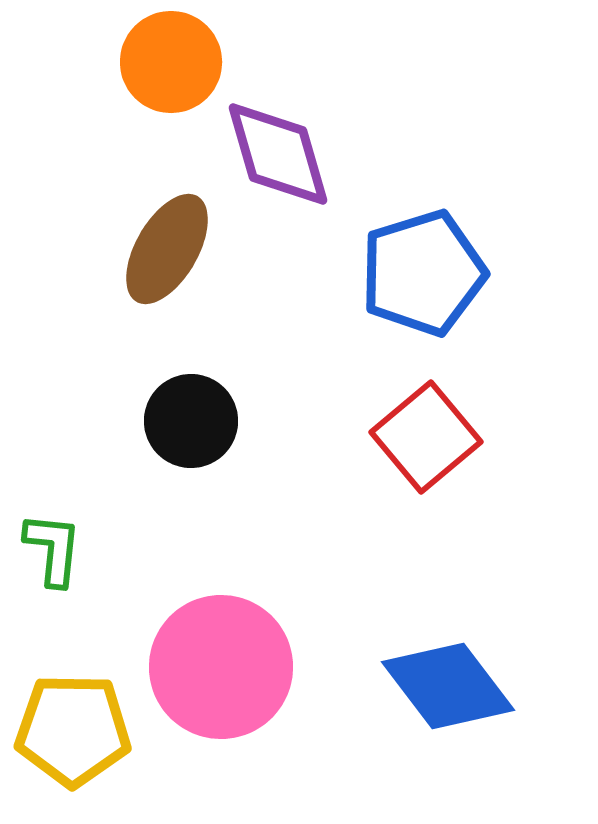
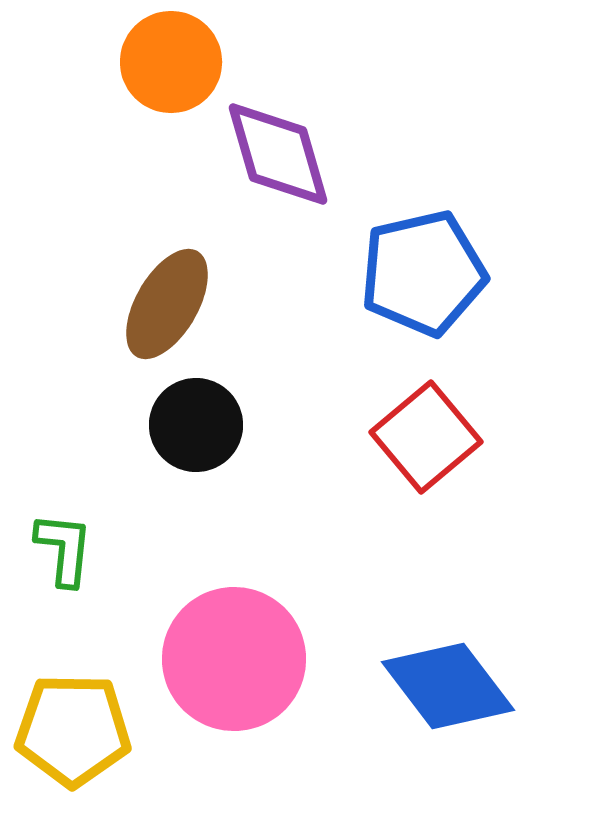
brown ellipse: moved 55 px down
blue pentagon: rotated 4 degrees clockwise
black circle: moved 5 px right, 4 px down
green L-shape: moved 11 px right
pink circle: moved 13 px right, 8 px up
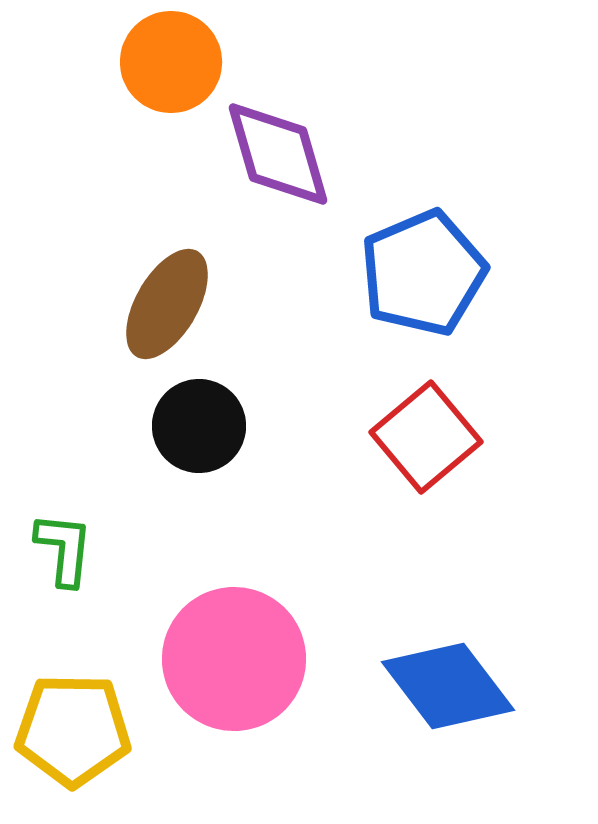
blue pentagon: rotated 10 degrees counterclockwise
black circle: moved 3 px right, 1 px down
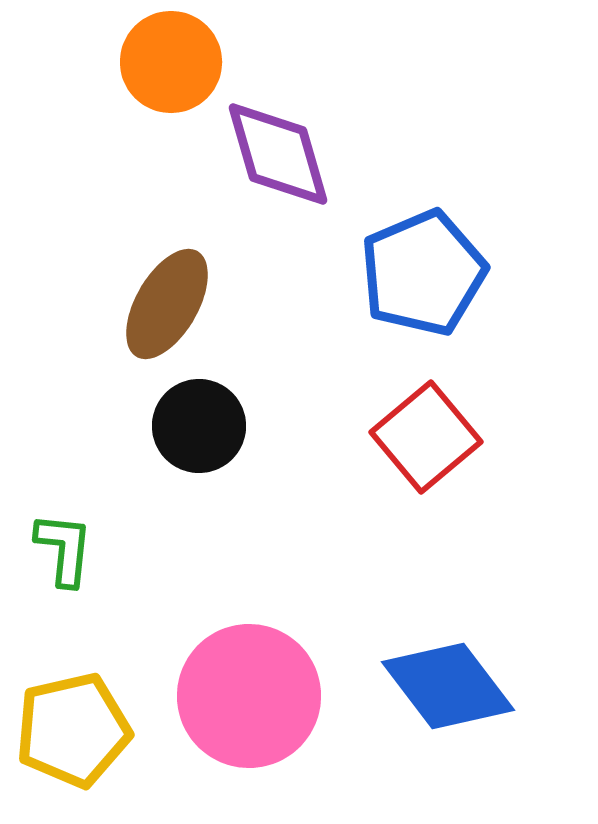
pink circle: moved 15 px right, 37 px down
yellow pentagon: rotated 14 degrees counterclockwise
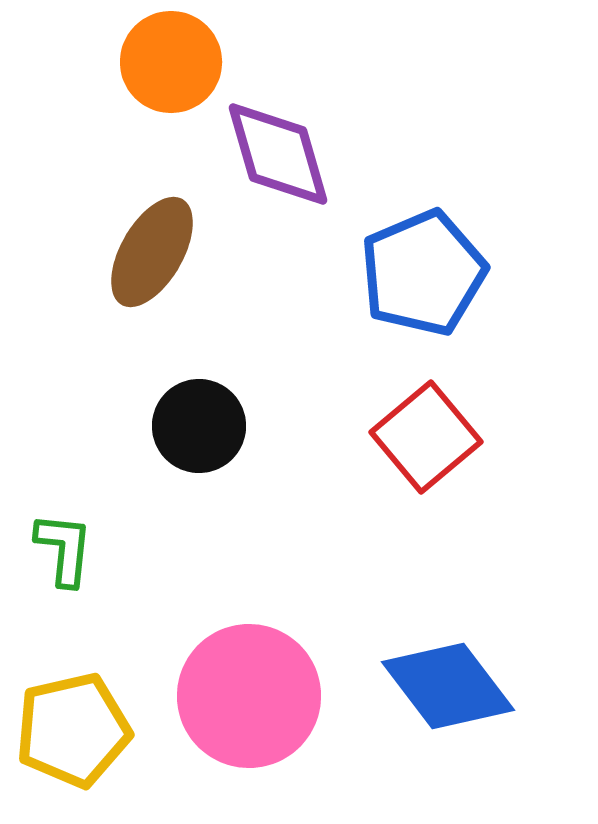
brown ellipse: moved 15 px left, 52 px up
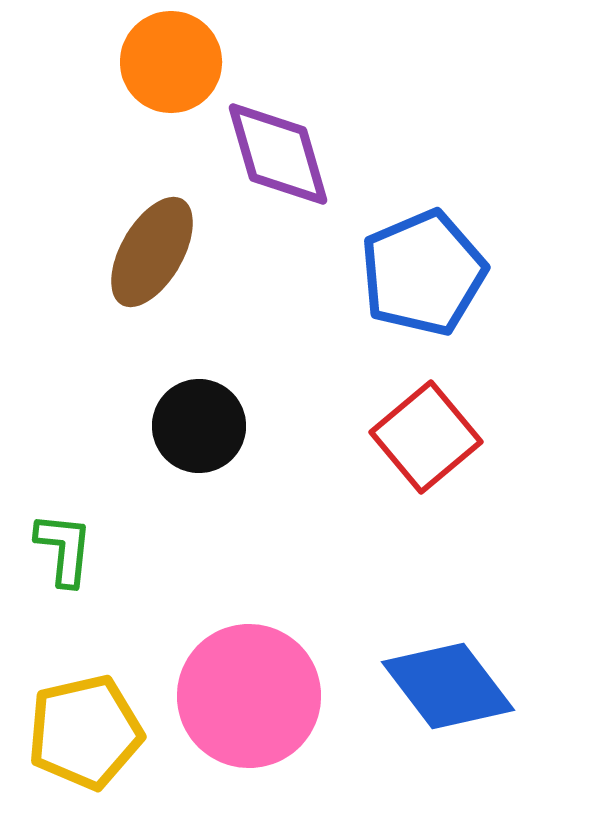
yellow pentagon: moved 12 px right, 2 px down
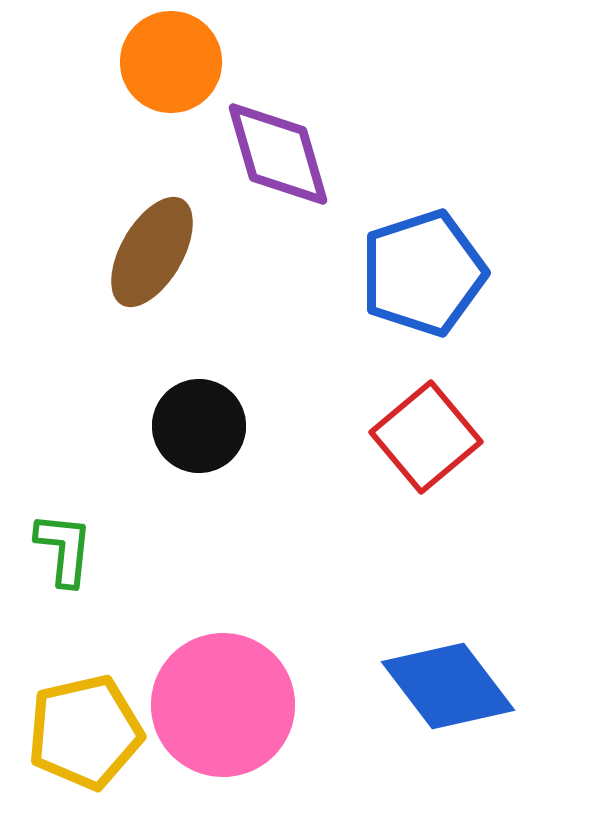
blue pentagon: rotated 5 degrees clockwise
pink circle: moved 26 px left, 9 px down
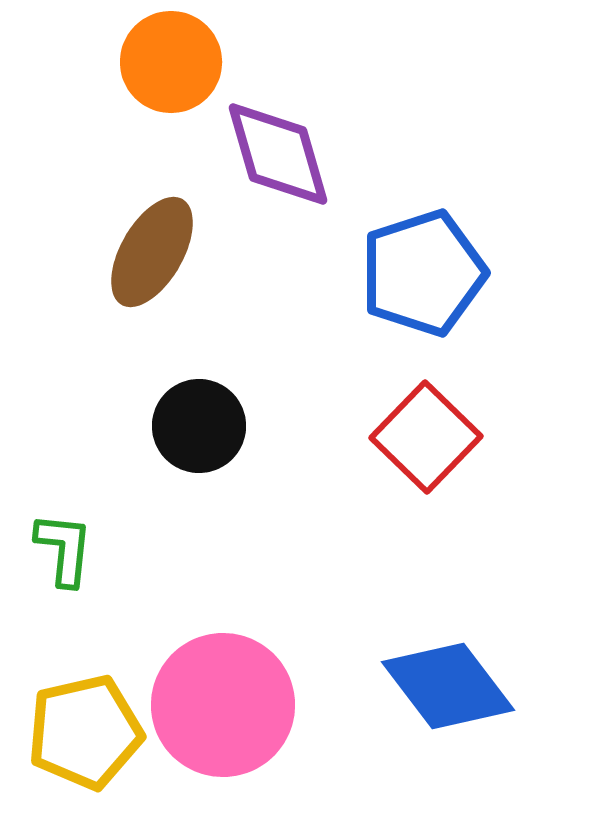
red square: rotated 6 degrees counterclockwise
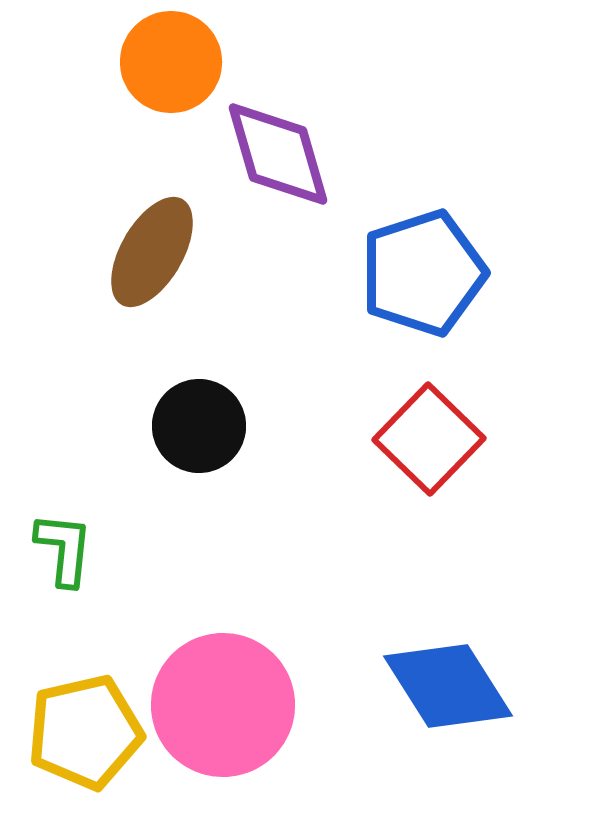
red square: moved 3 px right, 2 px down
blue diamond: rotated 5 degrees clockwise
